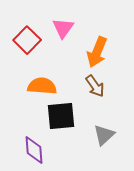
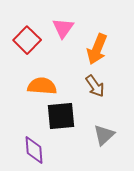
orange arrow: moved 3 px up
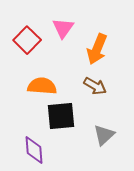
brown arrow: rotated 25 degrees counterclockwise
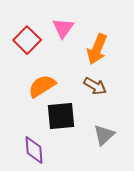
orange semicircle: rotated 36 degrees counterclockwise
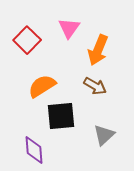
pink triangle: moved 6 px right
orange arrow: moved 1 px right, 1 px down
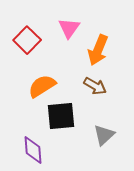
purple diamond: moved 1 px left
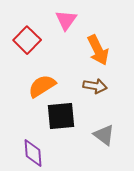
pink triangle: moved 3 px left, 8 px up
orange arrow: rotated 48 degrees counterclockwise
brown arrow: rotated 20 degrees counterclockwise
gray triangle: rotated 40 degrees counterclockwise
purple diamond: moved 3 px down
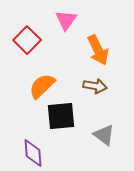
orange semicircle: rotated 12 degrees counterclockwise
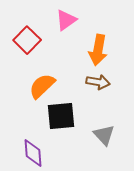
pink triangle: rotated 20 degrees clockwise
orange arrow: rotated 36 degrees clockwise
brown arrow: moved 3 px right, 4 px up
gray triangle: rotated 10 degrees clockwise
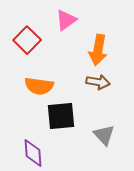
orange semicircle: moved 3 px left; rotated 128 degrees counterclockwise
